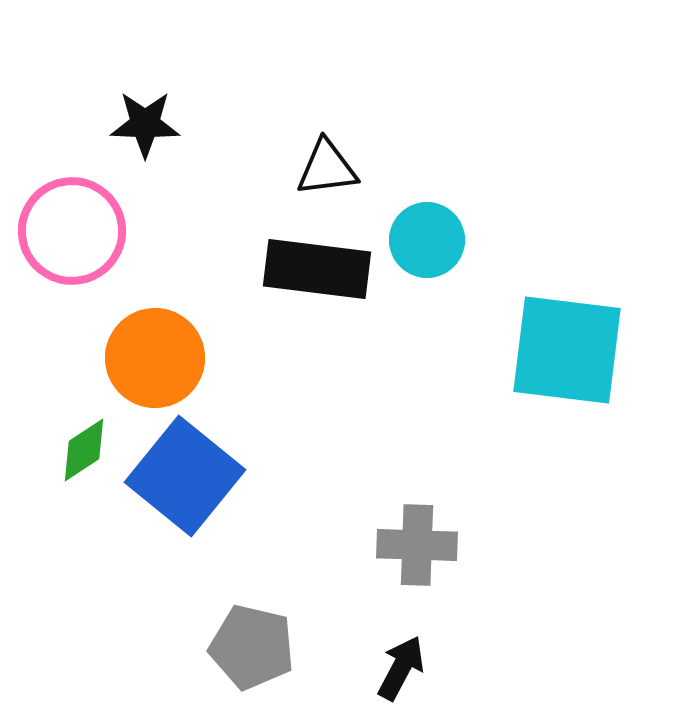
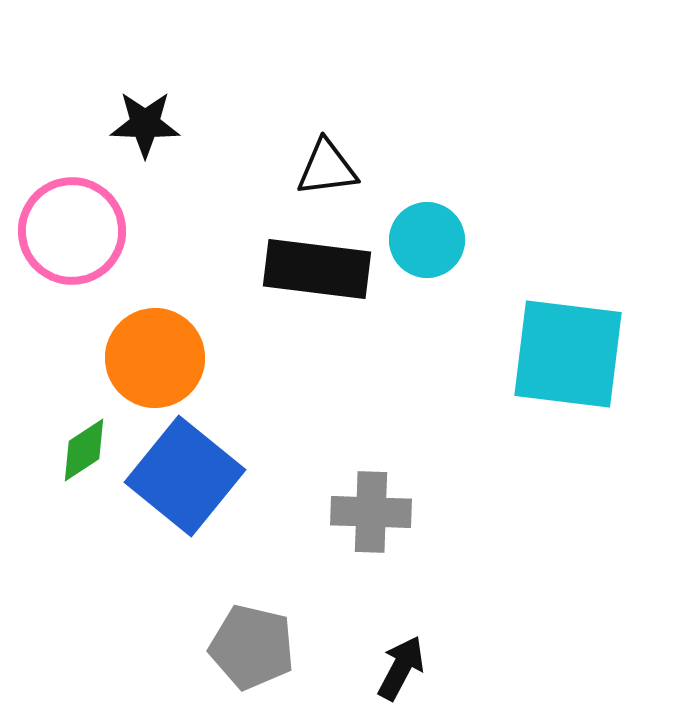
cyan square: moved 1 px right, 4 px down
gray cross: moved 46 px left, 33 px up
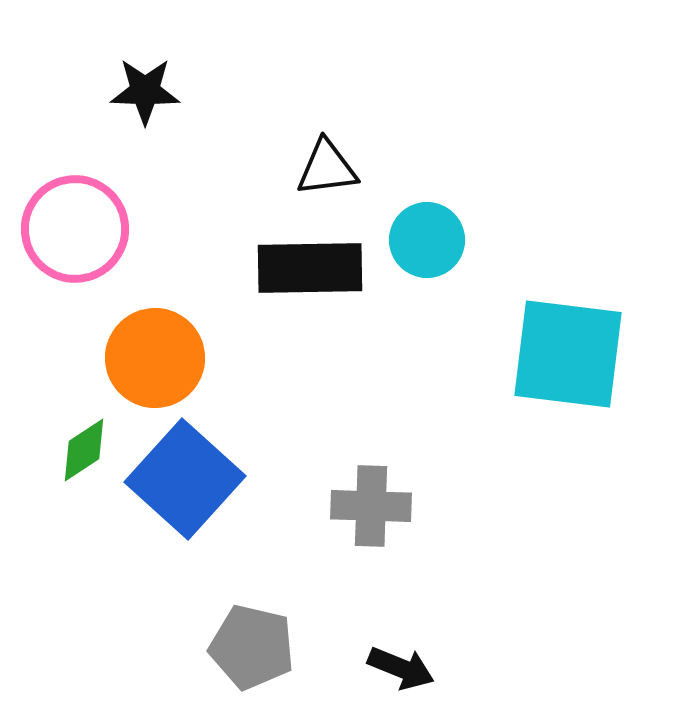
black star: moved 33 px up
pink circle: moved 3 px right, 2 px up
black rectangle: moved 7 px left, 1 px up; rotated 8 degrees counterclockwise
blue square: moved 3 px down; rotated 3 degrees clockwise
gray cross: moved 6 px up
black arrow: rotated 84 degrees clockwise
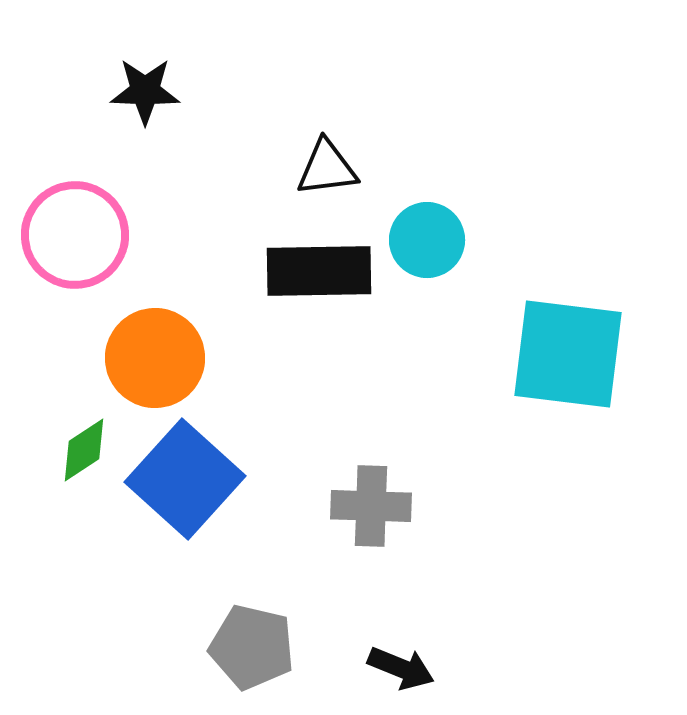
pink circle: moved 6 px down
black rectangle: moved 9 px right, 3 px down
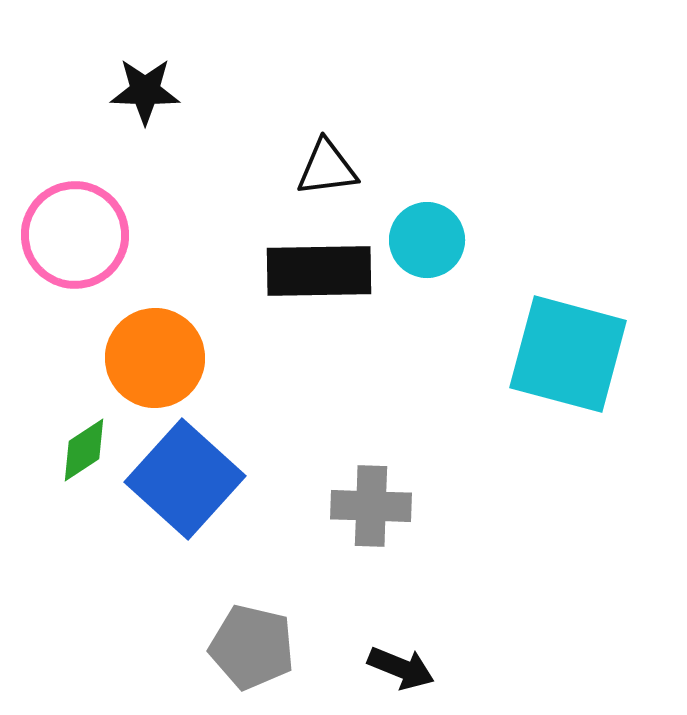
cyan square: rotated 8 degrees clockwise
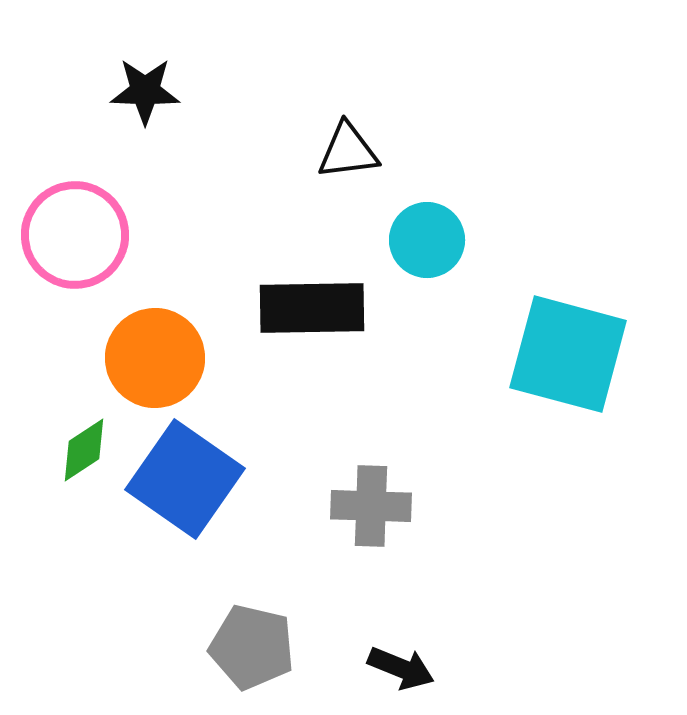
black triangle: moved 21 px right, 17 px up
black rectangle: moved 7 px left, 37 px down
blue square: rotated 7 degrees counterclockwise
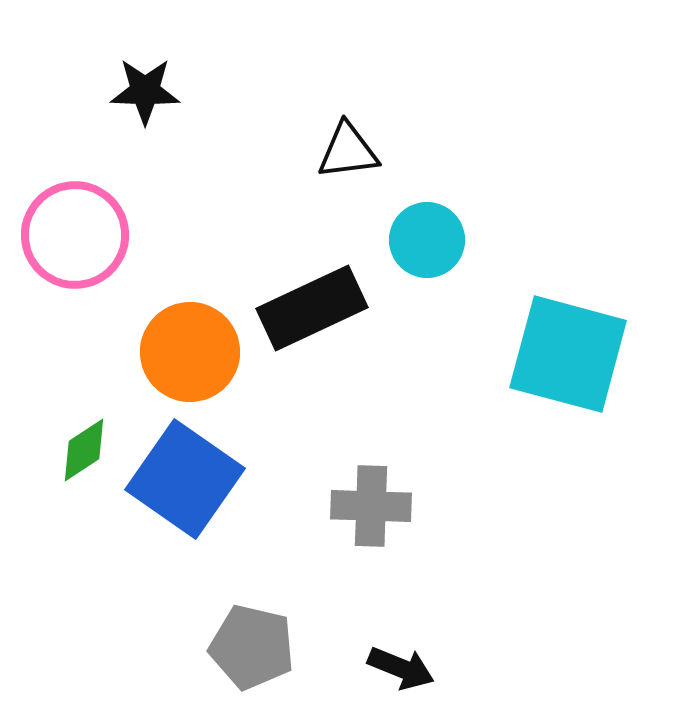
black rectangle: rotated 24 degrees counterclockwise
orange circle: moved 35 px right, 6 px up
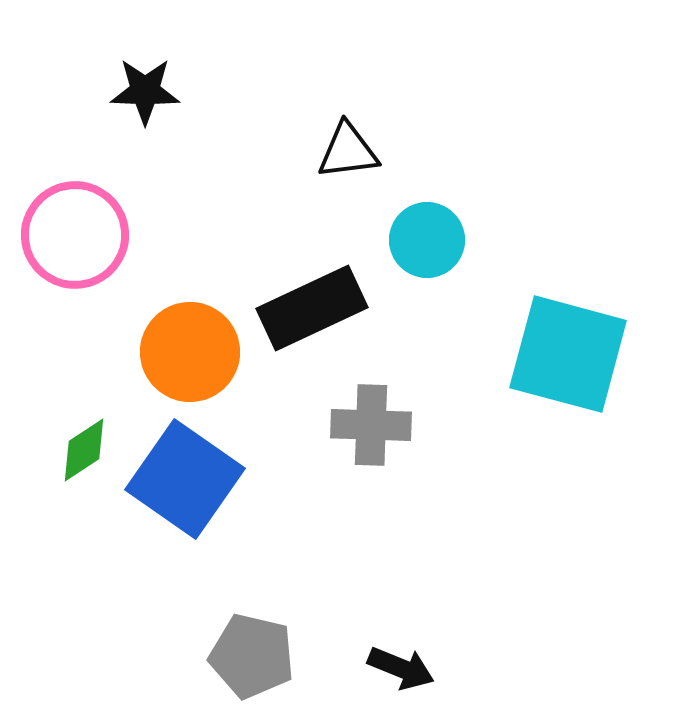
gray cross: moved 81 px up
gray pentagon: moved 9 px down
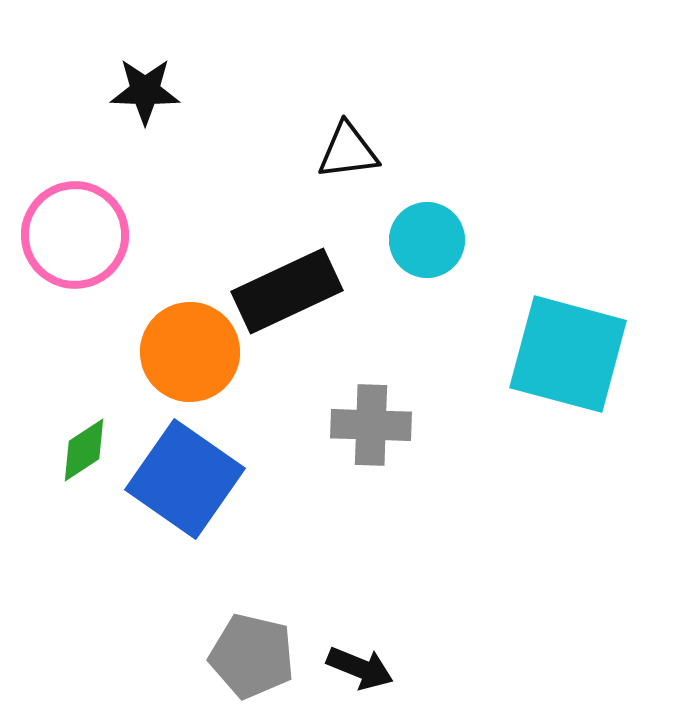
black rectangle: moved 25 px left, 17 px up
black arrow: moved 41 px left
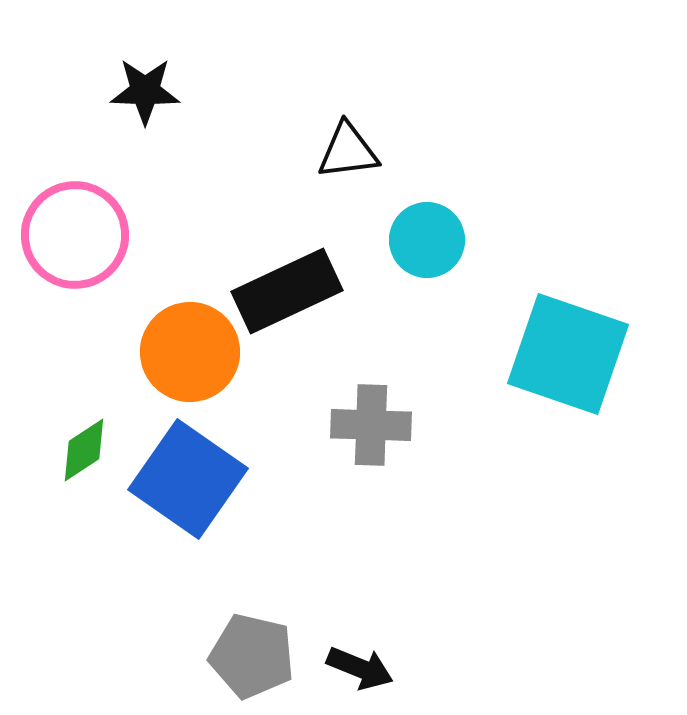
cyan square: rotated 4 degrees clockwise
blue square: moved 3 px right
